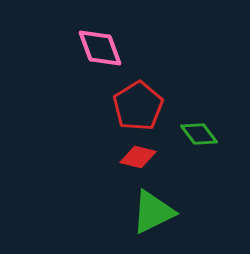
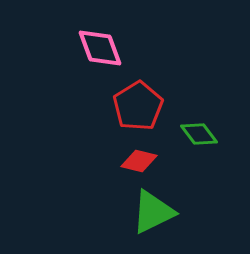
red diamond: moved 1 px right, 4 px down
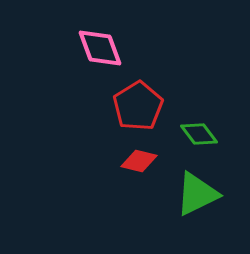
green triangle: moved 44 px right, 18 px up
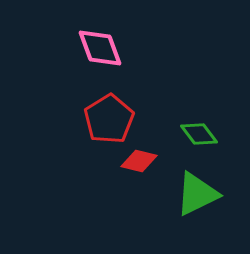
red pentagon: moved 29 px left, 13 px down
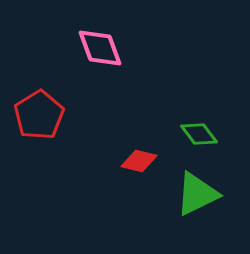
red pentagon: moved 70 px left, 4 px up
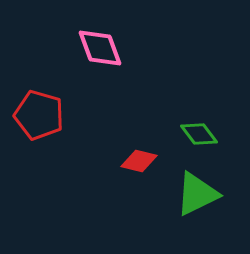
red pentagon: rotated 24 degrees counterclockwise
